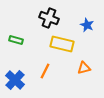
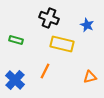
orange triangle: moved 6 px right, 9 px down
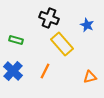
yellow rectangle: rotated 35 degrees clockwise
blue cross: moved 2 px left, 9 px up
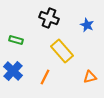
yellow rectangle: moved 7 px down
orange line: moved 6 px down
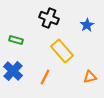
blue star: rotated 16 degrees clockwise
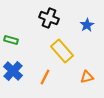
green rectangle: moved 5 px left
orange triangle: moved 3 px left
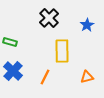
black cross: rotated 24 degrees clockwise
green rectangle: moved 1 px left, 2 px down
yellow rectangle: rotated 40 degrees clockwise
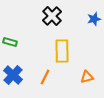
black cross: moved 3 px right, 2 px up
blue star: moved 7 px right, 6 px up; rotated 16 degrees clockwise
blue cross: moved 4 px down
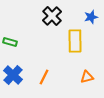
blue star: moved 3 px left, 2 px up
yellow rectangle: moved 13 px right, 10 px up
orange line: moved 1 px left
